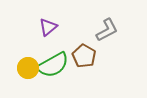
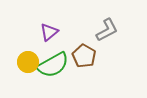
purple triangle: moved 1 px right, 5 px down
yellow circle: moved 6 px up
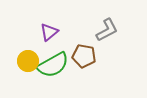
brown pentagon: rotated 20 degrees counterclockwise
yellow circle: moved 1 px up
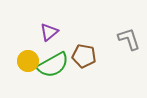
gray L-shape: moved 22 px right, 9 px down; rotated 80 degrees counterclockwise
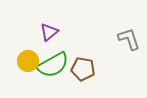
brown pentagon: moved 1 px left, 13 px down
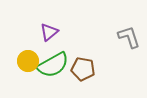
gray L-shape: moved 2 px up
